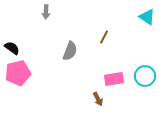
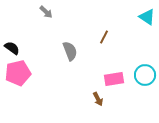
gray arrow: rotated 48 degrees counterclockwise
gray semicircle: rotated 42 degrees counterclockwise
cyan circle: moved 1 px up
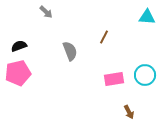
cyan triangle: rotated 30 degrees counterclockwise
black semicircle: moved 7 px right, 2 px up; rotated 56 degrees counterclockwise
brown arrow: moved 31 px right, 13 px down
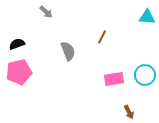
brown line: moved 2 px left
black semicircle: moved 2 px left, 2 px up
gray semicircle: moved 2 px left
pink pentagon: moved 1 px right, 1 px up
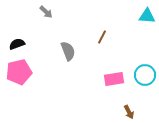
cyan triangle: moved 1 px up
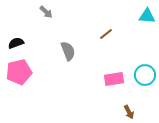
brown line: moved 4 px right, 3 px up; rotated 24 degrees clockwise
black semicircle: moved 1 px left, 1 px up
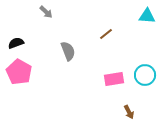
pink pentagon: rotated 30 degrees counterclockwise
